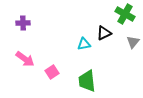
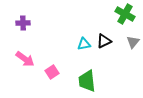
black triangle: moved 8 px down
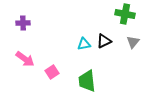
green cross: rotated 18 degrees counterclockwise
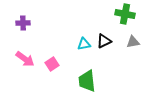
gray triangle: rotated 40 degrees clockwise
pink square: moved 8 px up
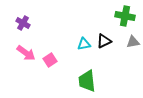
green cross: moved 2 px down
purple cross: rotated 32 degrees clockwise
pink arrow: moved 1 px right, 6 px up
pink square: moved 2 px left, 4 px up
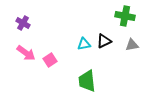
gray triangle: moved 1 px left, 3 px down
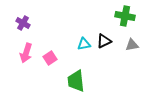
pink arrow: rotated 72 degrees clockwise
pink square: moved 2 px up
green trapezoid: moved 11 px left
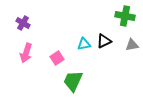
pink square: moved 7 px right
green trapezoid: moved 3 px left; rotated 30 degrees clockwise
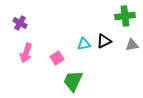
green cross: rotated 18 degrees counterclockwise
purple cross: moved 3 px left
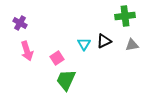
cyan triangle: rotated 48 degrees counterclockwise
pink arrow: moved 1 px right, 2 px up; rotated 36 degrees counterclockwise
green trapezoid: moved 7 px left, 1 px up
